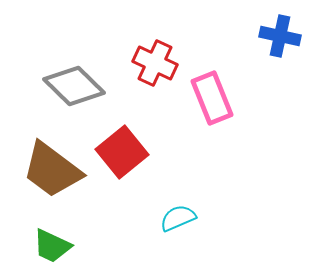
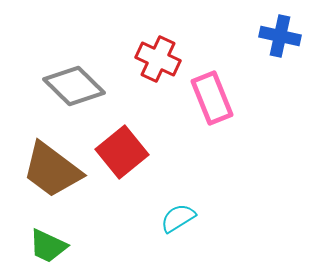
red cross: moved 3 px right, 4 px up
cyan semicircle: rotated 9 degrees counterclockwise
green trapezoid: moved 4 px left
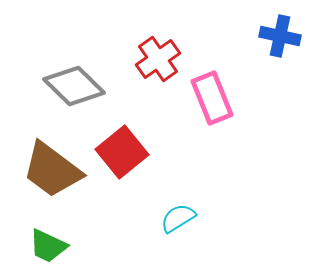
red cross: rotated 30 degrees clockwise
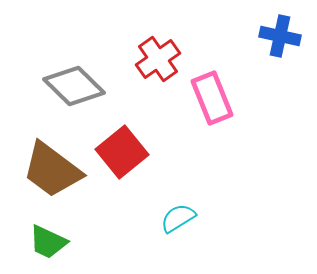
green trapezoid: moved 4 px up
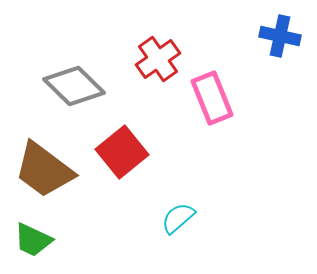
brown trapezoid: moved 8 px left
cyan semicircle: rotated 9 degrees counterclockwise
green trapezoid: moved 15 px left, 2 px up
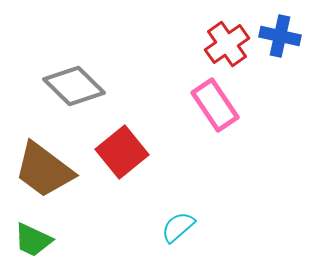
red cross: moved 69 px right, 15 px up
pink rectangle: moved 3 px right, 7 px down; rotated 12 degrees counterclockwise
cyan semicircle: moved 9 px down
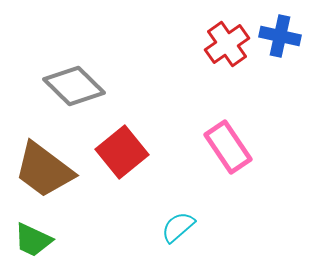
pink rectangle: moved 13 px right, 42 px down
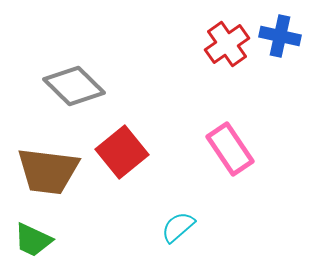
pink rectangle: moved 2 px right, 2 px down
brown trapezoid: moved 4 px right, 1 px down; rotated 30 degrees counterclockwise
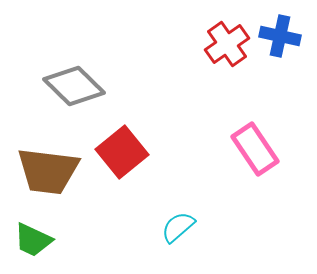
pink rectangle: moved 25 px right
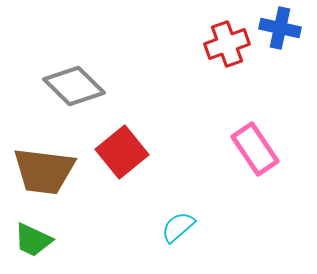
blue cross: moved 8 px up
red cross: rotated 15 degrees clockwise
brown trapezoid: moved 4 px left
